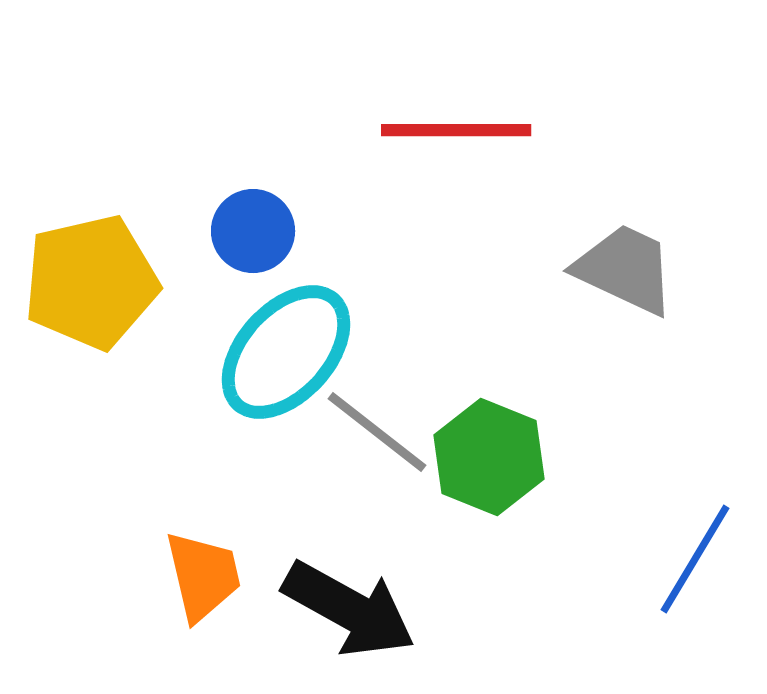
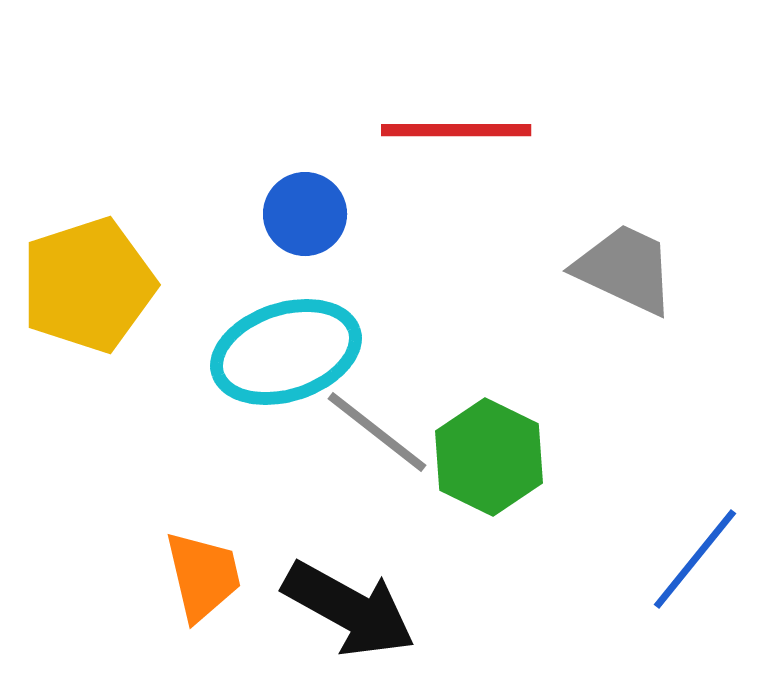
blue circle: moved 52 px right, 17 px up
yellow pentagon: moved 3 px left, 3 px down; rotated 5 degrees counterclockwise
cyan ellipse: rotated 30 degrees clockwise
green hexagon: rotated 4 degrees clockwise
blue line: rotated 8 degrees clockwise
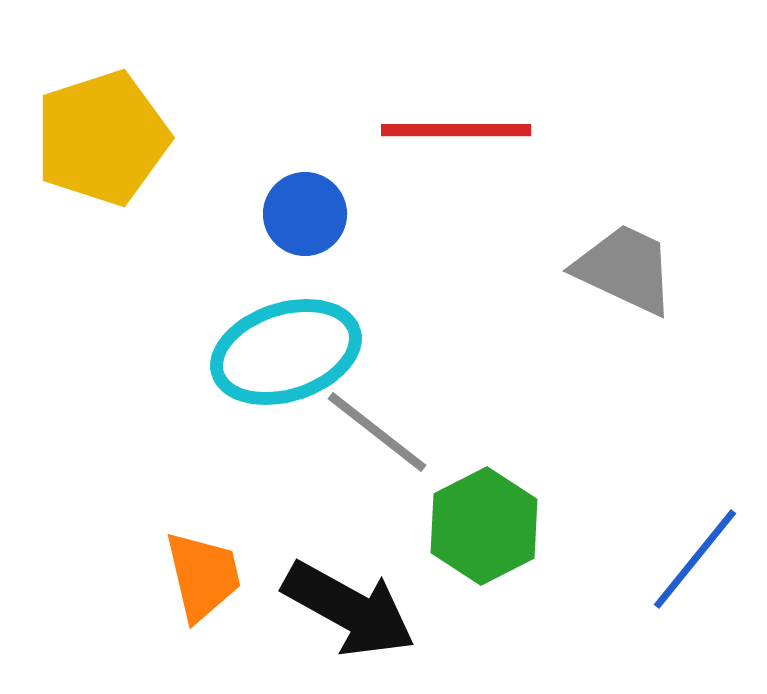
yellow pentagon: moved 14 px right, 147 px up
green hexagon: moved 5 px left, 69 px down; rotated 7 degrees clockwise
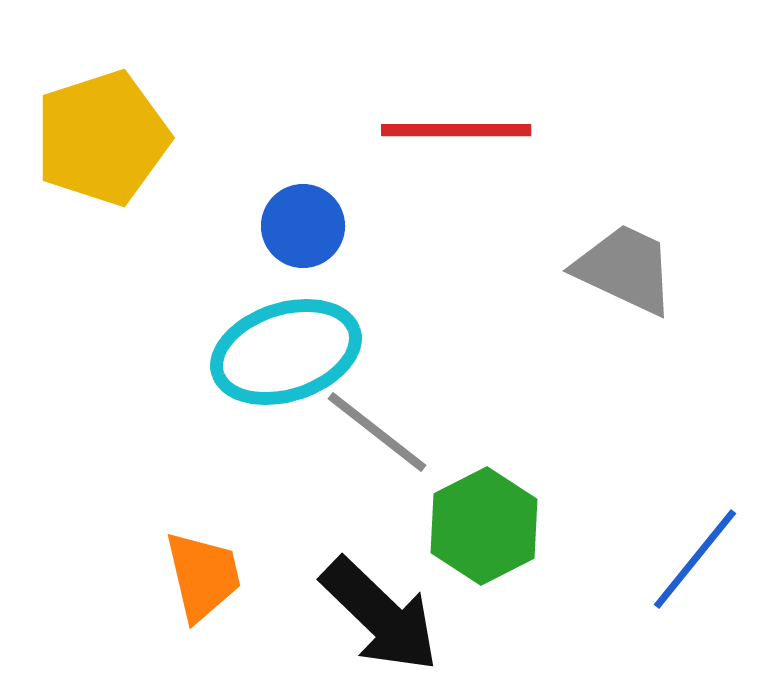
blue circle: moved 2 px left, 12 px down
black arrow: moved 31 px right, 6 px down; rotated 15 degrees clockwise
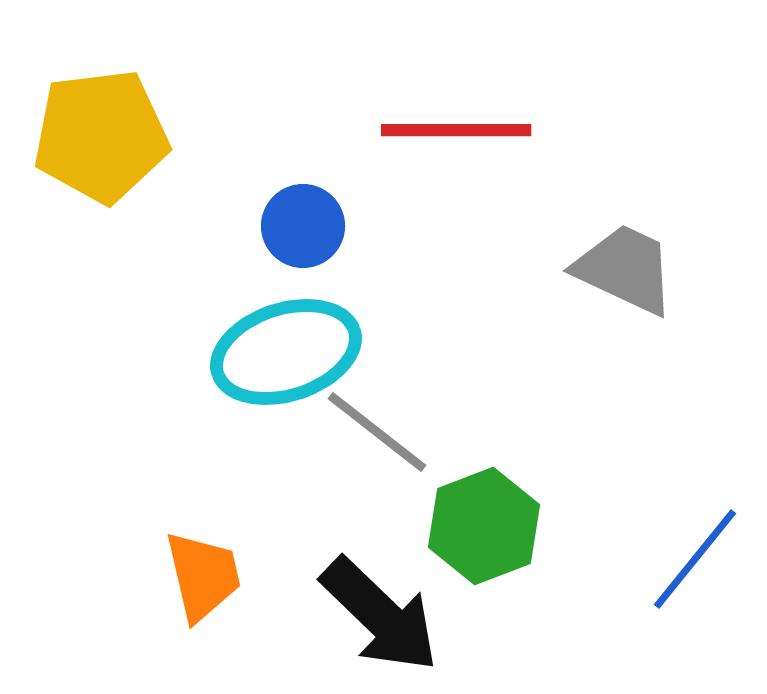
yellow pentagon: moved 1 px left, 2 px up; rotated 11 degrees clockwise
green hexagon: rotated 6 degrees clockwise
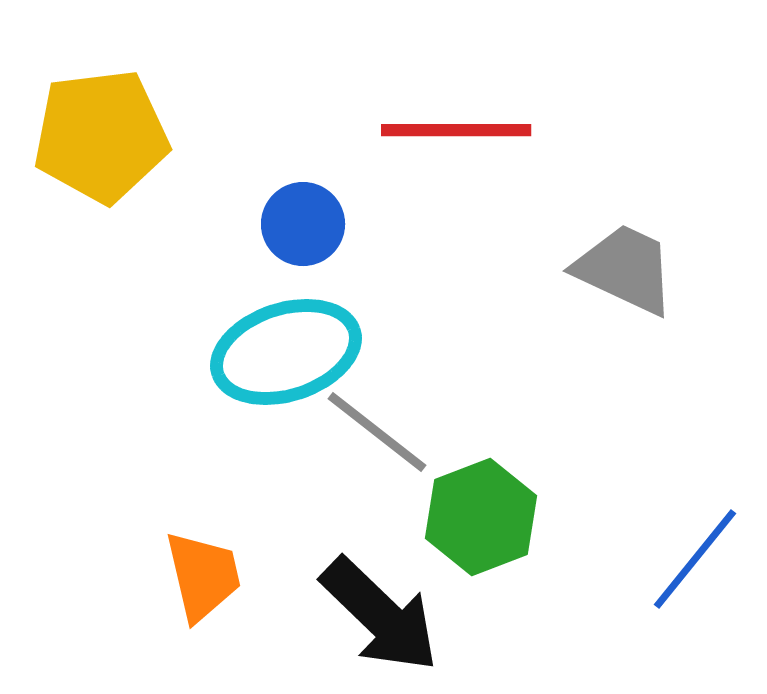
blue circle: moved 2 px up
green hexagon: moved 3 px left, 9 px up
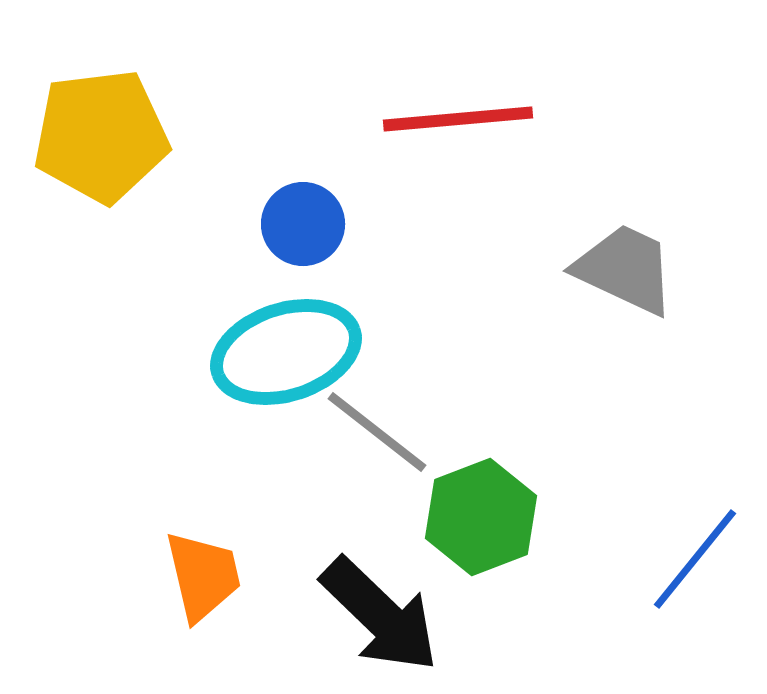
red line: moved 2 px right, 11 px up; rotated 5 degrees counterclockwise
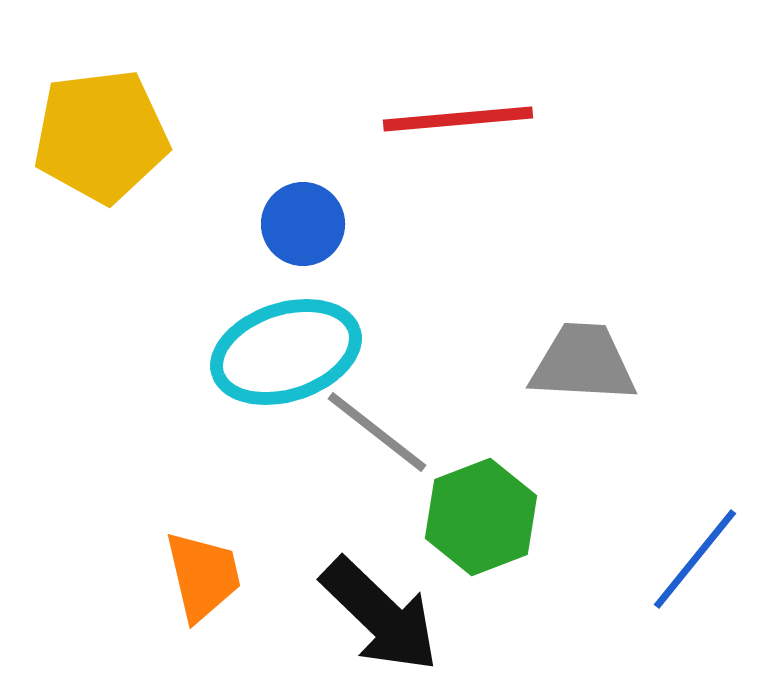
gray trapezoid: moved 42 px left, 94 px down; rotated 22 degrees counterclockwise
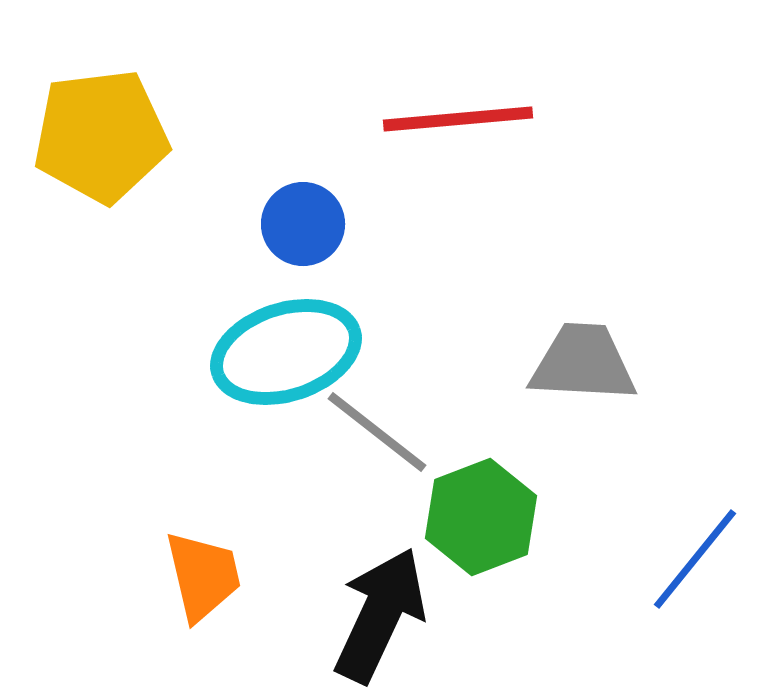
black arrow: rotated 109 degrees counterclockwise
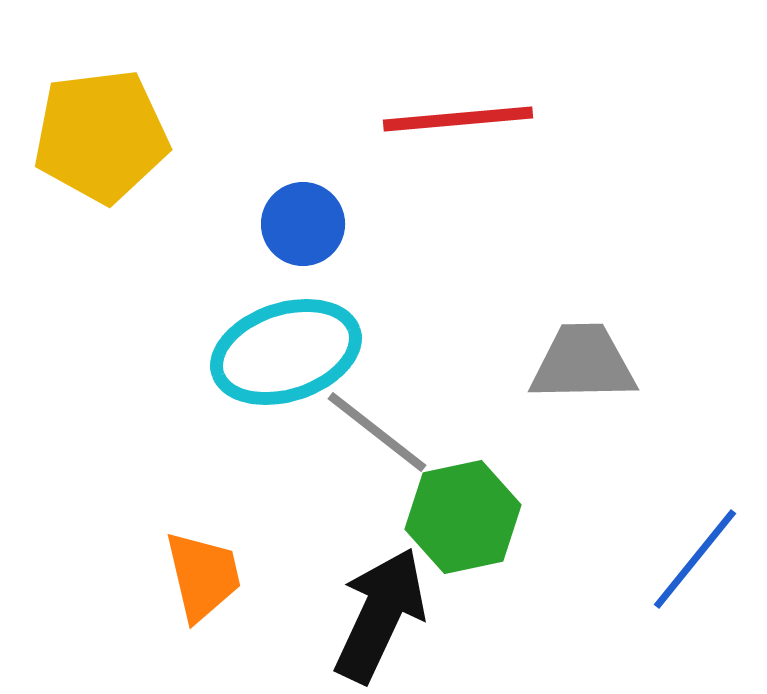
gray trapezoid: rotated 4 degrees counterclockwise
green hexagon: moved 18 px left; rotated 9 degrees clockwise
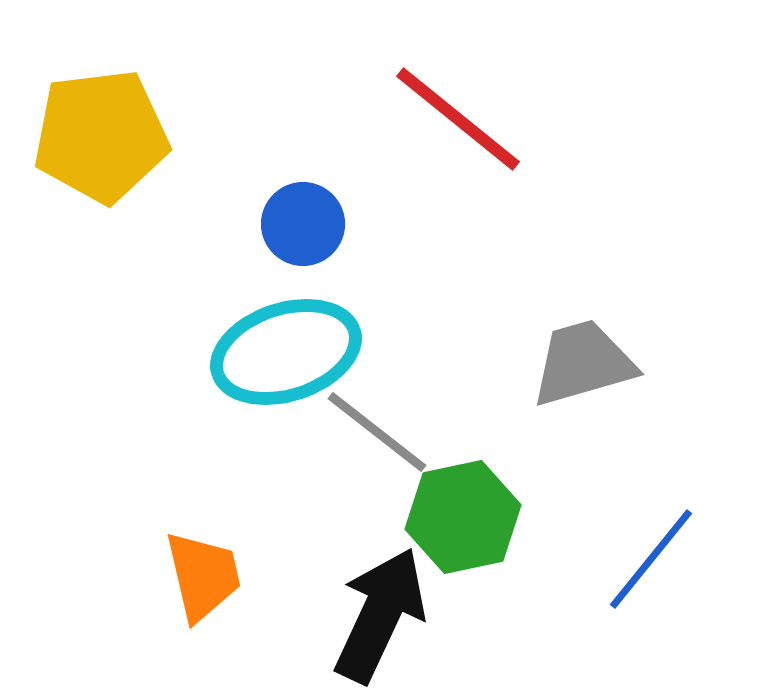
red line: rotated 44 degrees clockwise
gray trapezoid: rotated 15 degrees counterclockwise
blue line: moved 44 px left
